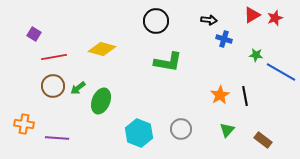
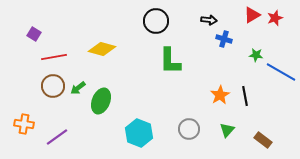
green L-shape: moved 2 px right, 1 px up; rotated 80 degrees clockwise
gray circle: moved 8 px right
purple line: moved 1 px up; rotated 40 degrees counterclockwise
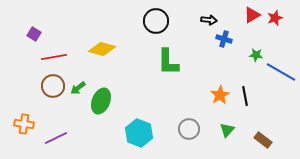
green L-shape: moved 2 px left, 1 px down
purple line: moved 1 px left, 1 px down; rotated 10 degrees clockwise
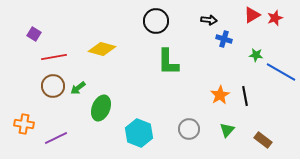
green ellipse: moved 7 px down
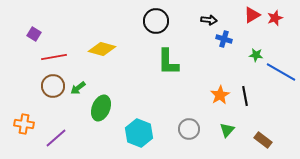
purple line: rotated 15 degrees counterclockwise
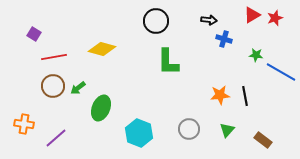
orange star: rotated 24 degrees clockwise
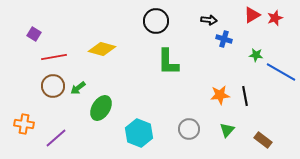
green ellipse: rotated 10 degrees clockwise
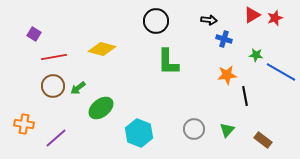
orange star: moved 7 px right, 20 px up
green ellipse: rotated 20 degrees clockwise
gray circle: moved 5 px right
